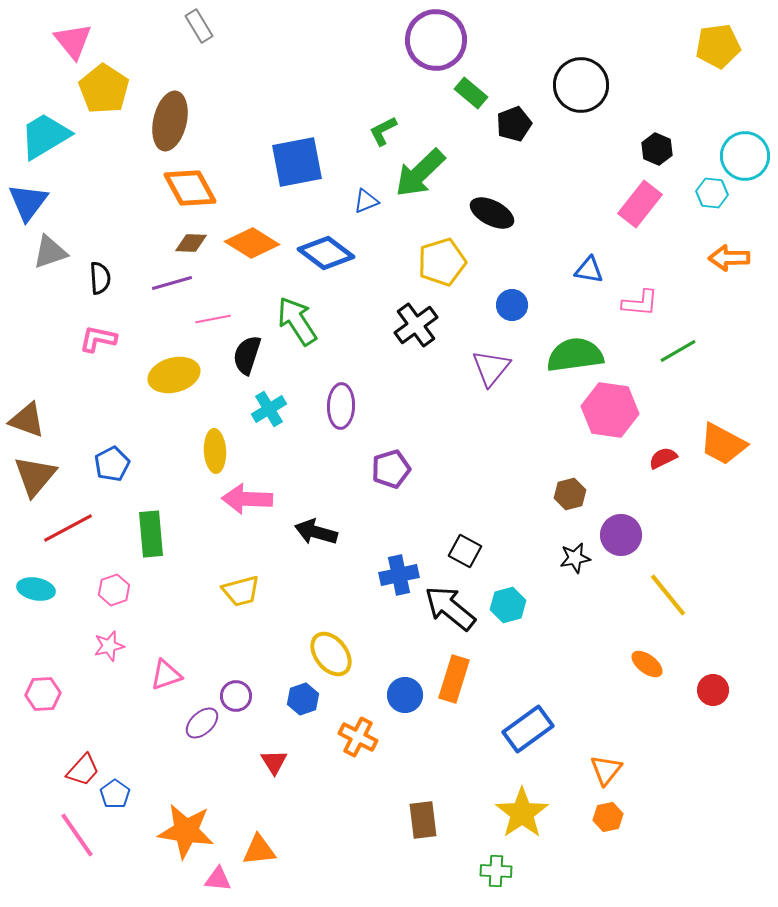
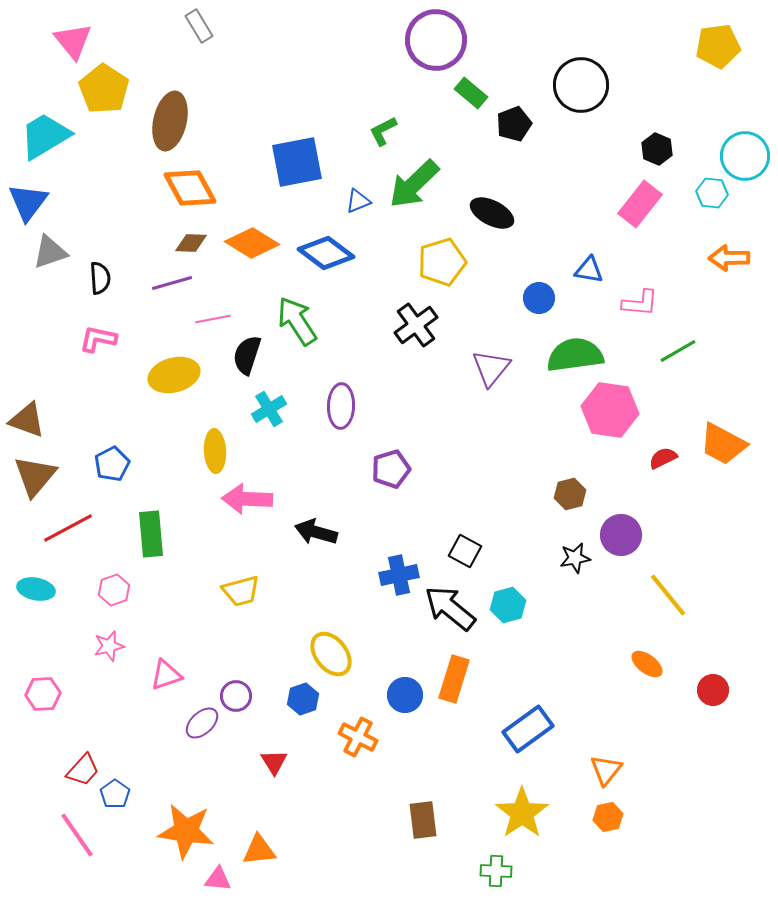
green arrow at (420, 173): moved 6 px left, 11 px down
blue triangle at (366, 201): moved 8 px left
blue circle at (512, 305): moved 27 px right, 7 px up
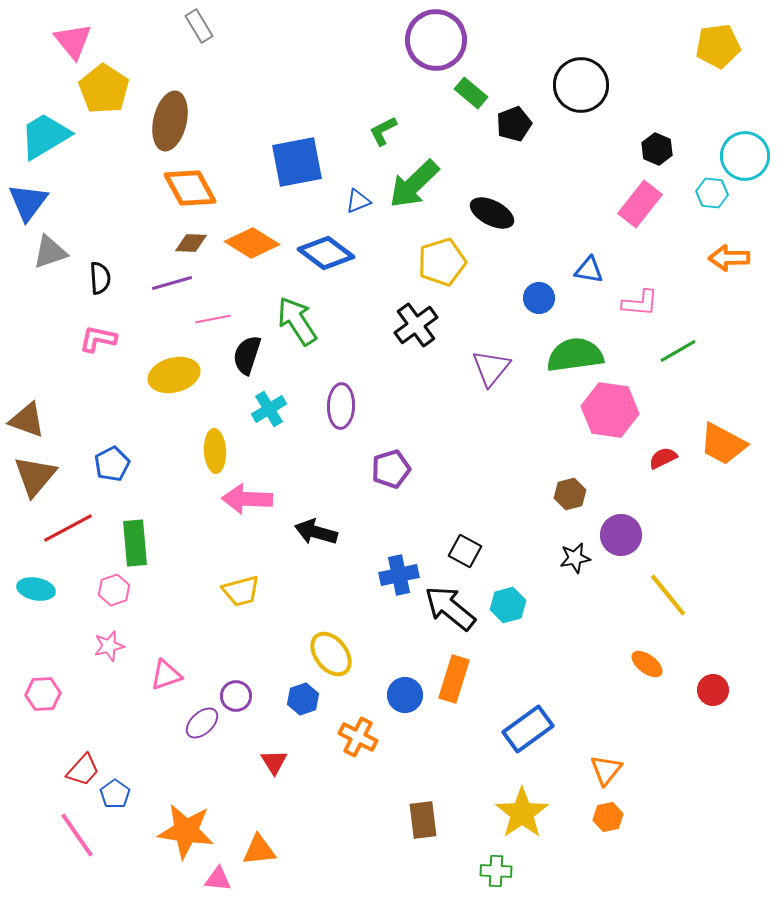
green rectangle at (151, 534): moved 16 px left, 9 px down
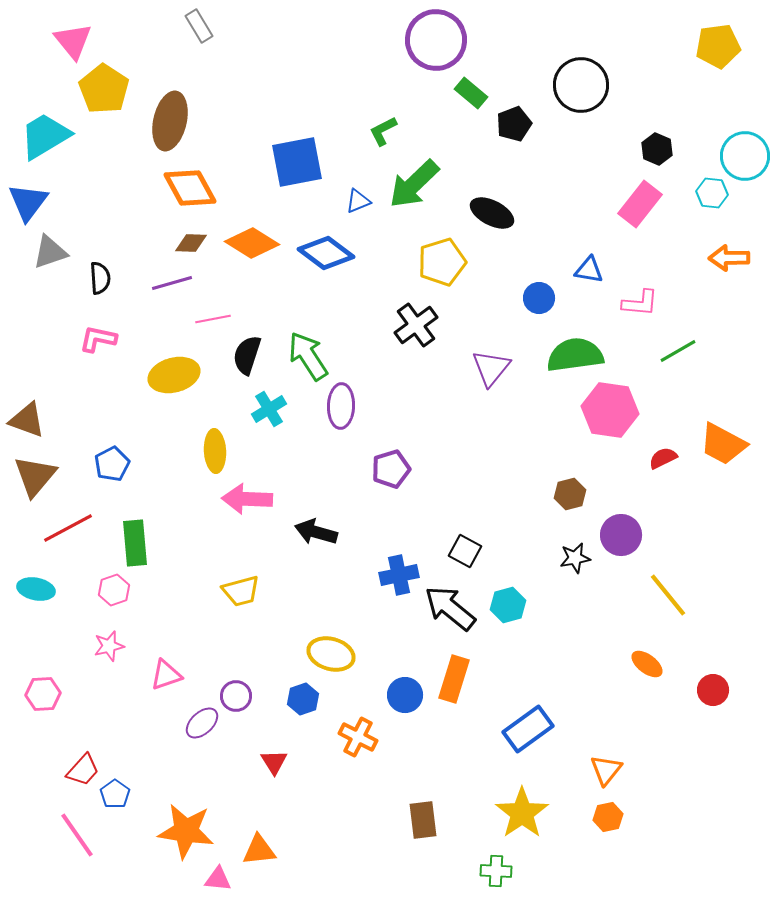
green arrow at (297, 321): moved 11 px right, 35 px down
yellow ellipse at (331, 654): rotated 36 degrees counterclockwise
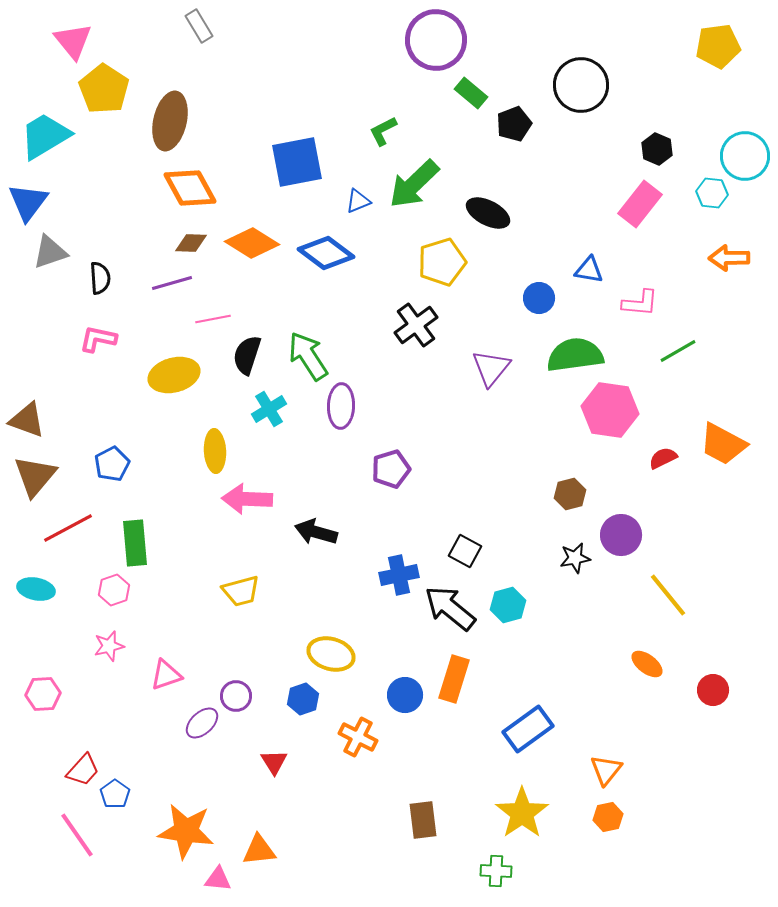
black ellipse at (492, 213): moved 4 px left
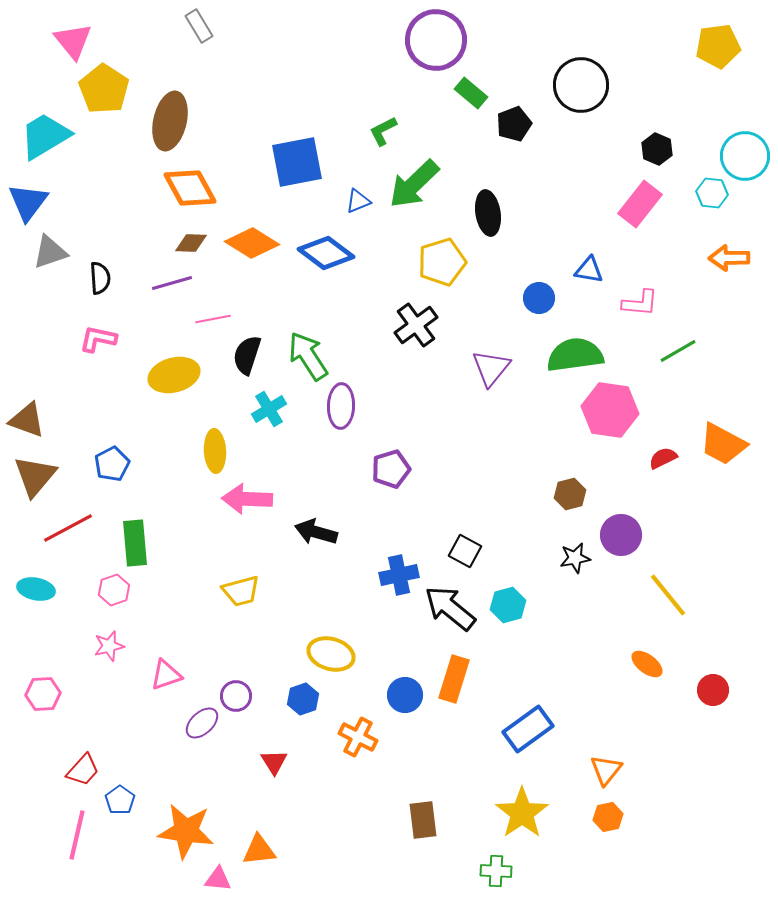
black ellipse at (488, 213): rotated 54 degrees clockwise
blue pentagon at (115, 794): moved 5 px right, 6 px down
pink line at (77, 835): rotated 48 degrees clockwise
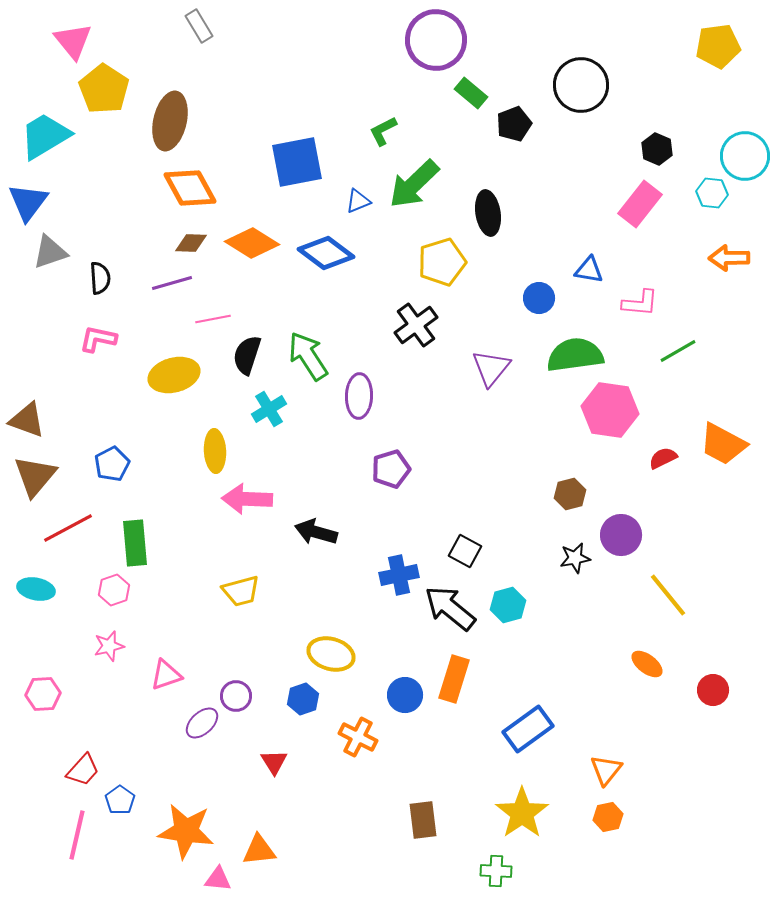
purple ellipse at (341, 406): moved 18 px right, 10 px up
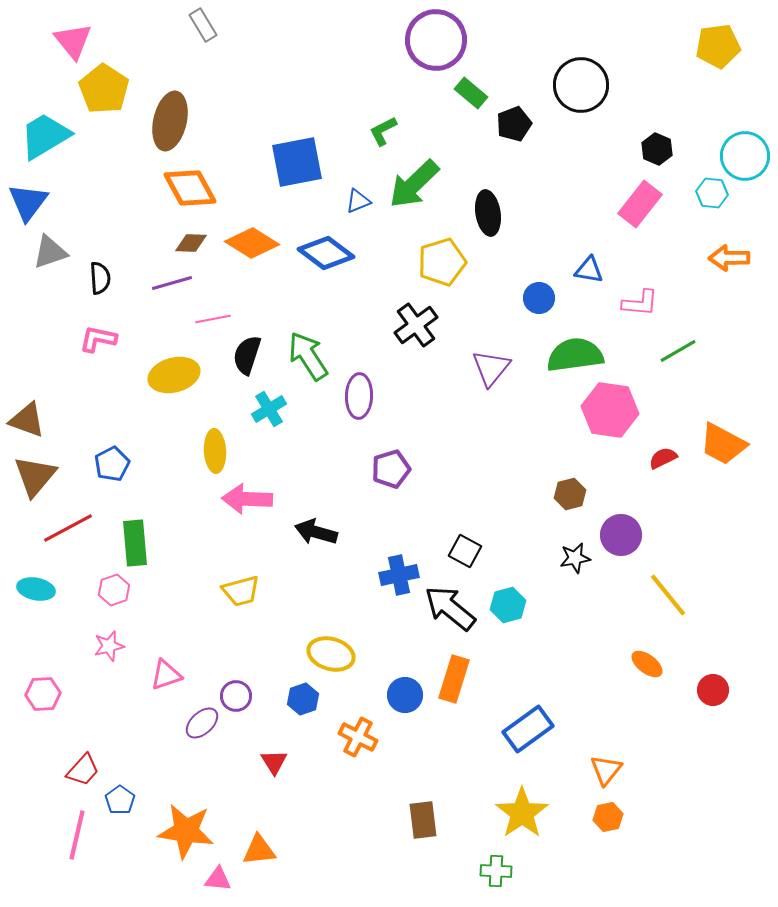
gray rectangle at (199, 26): moved 4 px right, 1 px up
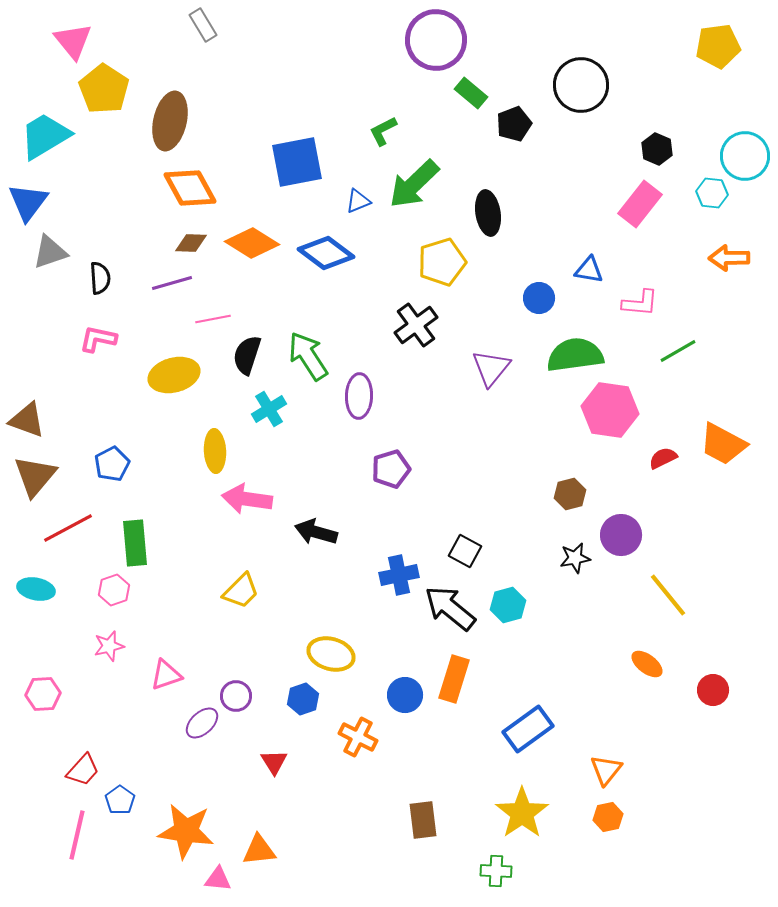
pink arrow at (247, 499): rotated 6 degrees clockwise
yellow trapezoid at (241, 591): rotated 30 degrees counterclockwise
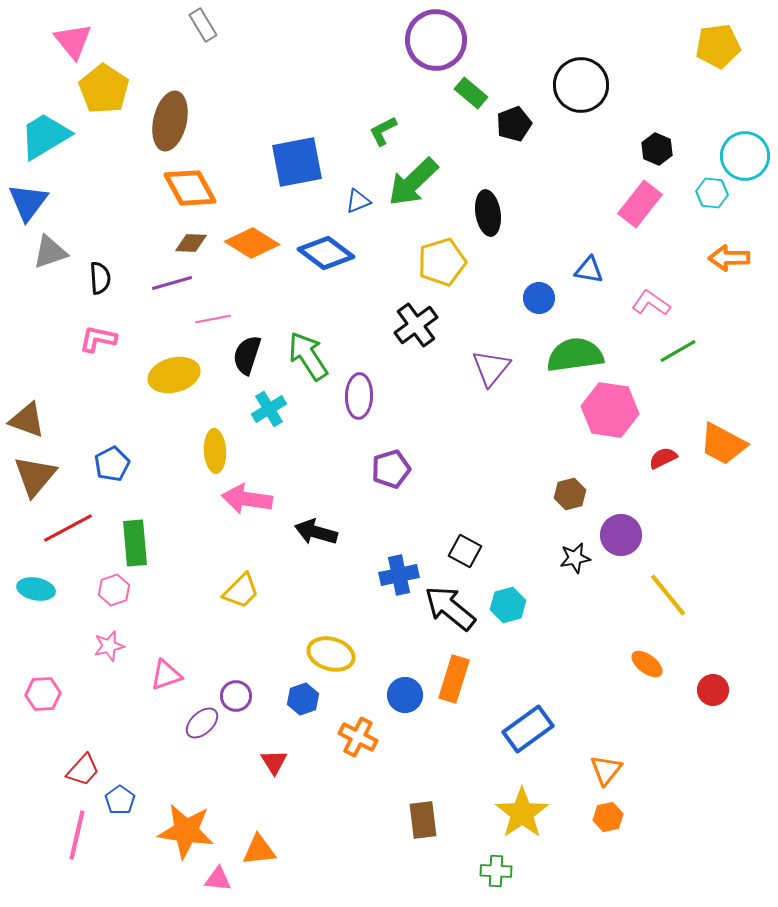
green arrow at (414, 184): moved 1 px left, 2 px up
pink L-shape at (640, 303): moved 11 px right; rotated 150 degrees counterclockwise
